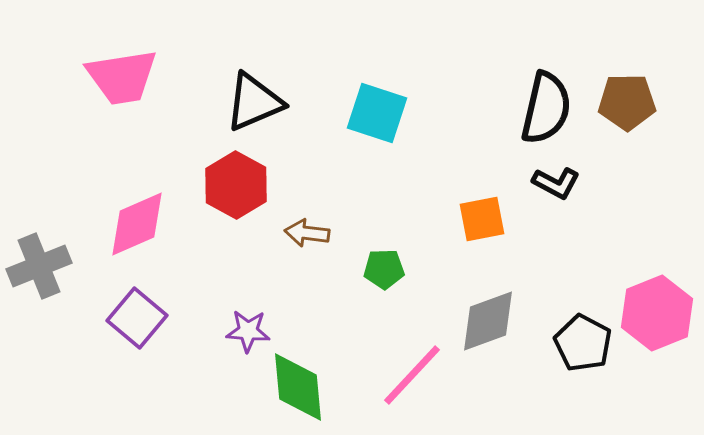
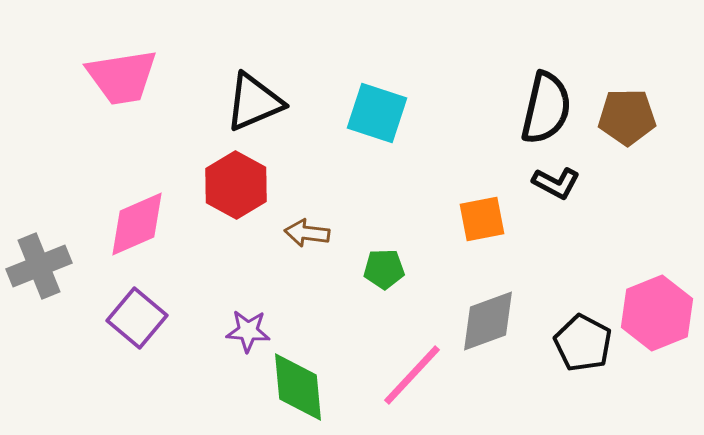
brown pentagon: moved 15 px down
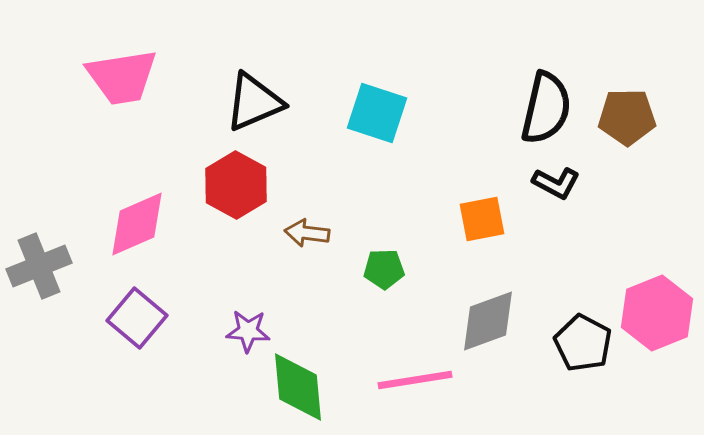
pink line: moved 3 px right, 5 px down; rotated 38 degrees clockwise
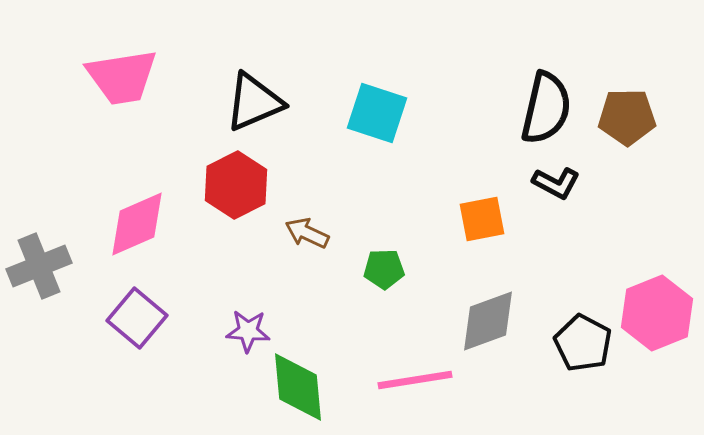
red hexagon: rotated 4 degrees clockwise
brown arrow: rotated 18 degrees clockwise
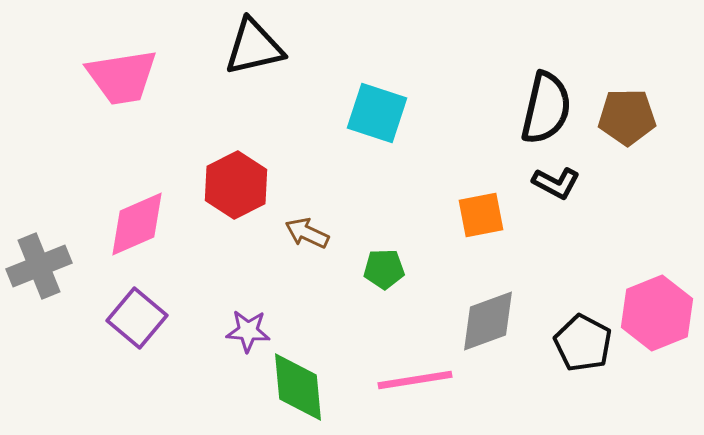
black triangle: moved 55 px up; rotated 10 degrees clockwise
orange square: moved 1 px left, 4 px up
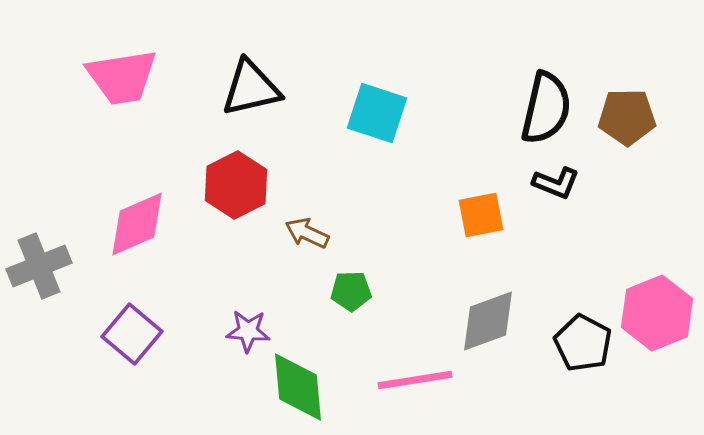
black triangle: moved 3 px left, 41 px down
black L-shape: rotated 6 degrees counterclockwise
green pentagon: moved 33 px left, 22 px down
purple square: moved 5 px left, 16 px down
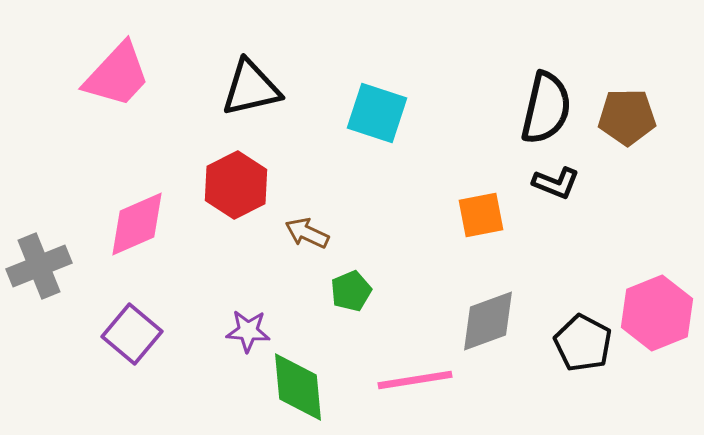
pink trapezoid: moved 5 px left, 2 px up; rotated 38 degrees counterclockwise
green pentagon: rotated 21 degrees counterclockwise
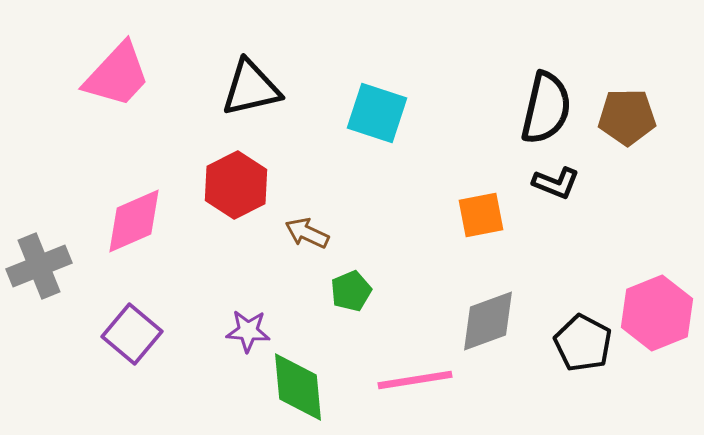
pink diamond: moved 3 px left, 3 px up
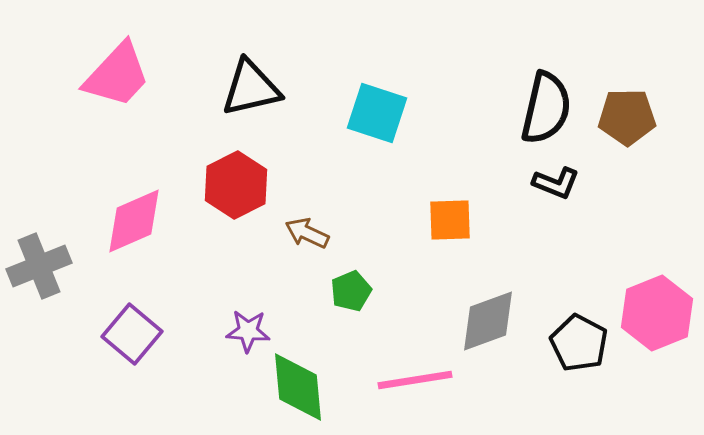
orange square: moved 31 px left, 5 px down; rotated 9 degrees clockwise
black pentagon: moved 4 px left
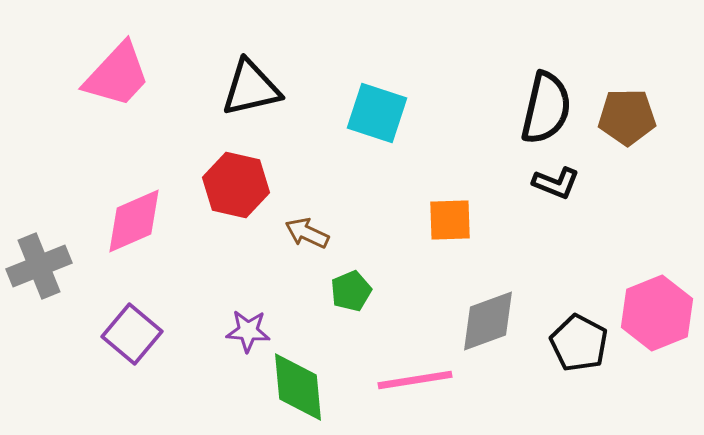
red hexagon: rotated 20 degrees counterclockwise
